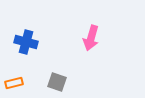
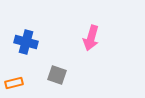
gray square: moved 7 px up
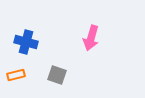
orange rectangle: moved 2 px right, 8 px up
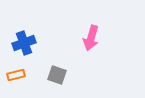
blue cross: moved 2 px left, 1 px down; rotated 35 degrees counterclockwise
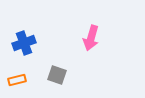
orange rectangle: moved 1 px right, 5 px down
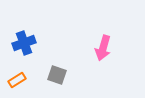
pink arrow: moved 12 px right, 10 px down
orange rectangle: rotated 18 degrees counterclockwise
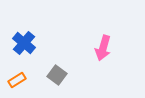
blue cross: rotated 30 degrees counterclockwise
gray square: rotated 18 degrees clockwise
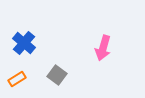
orange rectangle: moved 1 px up
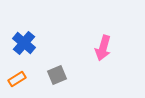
gray square: rotated 30 degrees clockwise
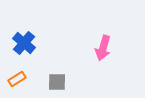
gray square: moved 7 px down; rotated 24 degrees clockwise
